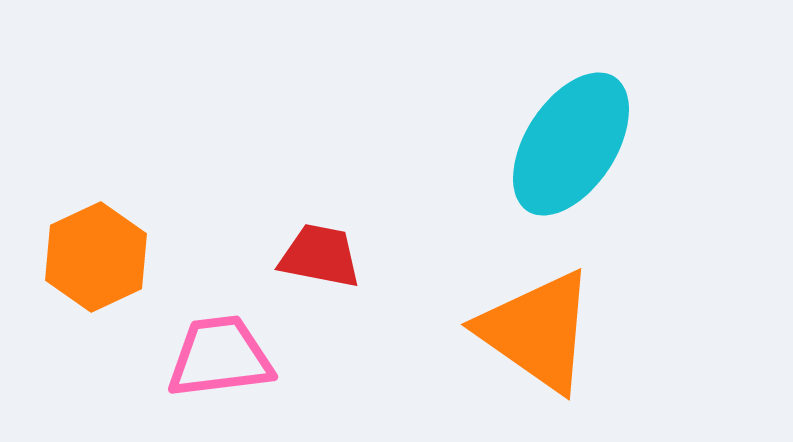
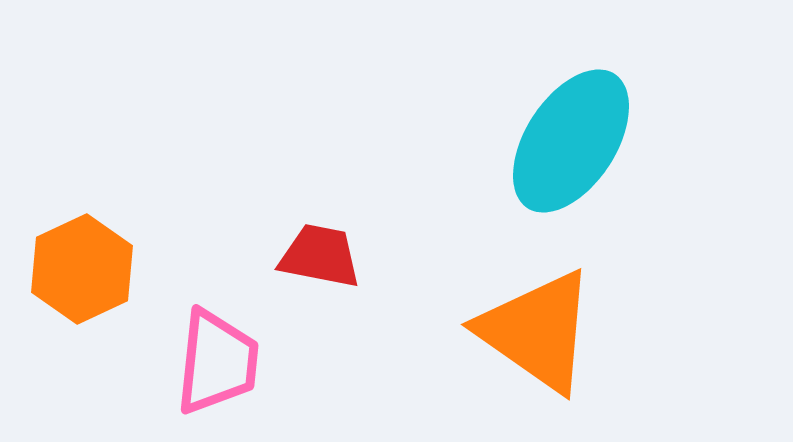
cyan ellipse: moved 3 px up
orange hexagon: moved 14 px left, 12 px down
pink trapezoid: moved 3 px left, 5 px down; rotated 103 degrees clockwise
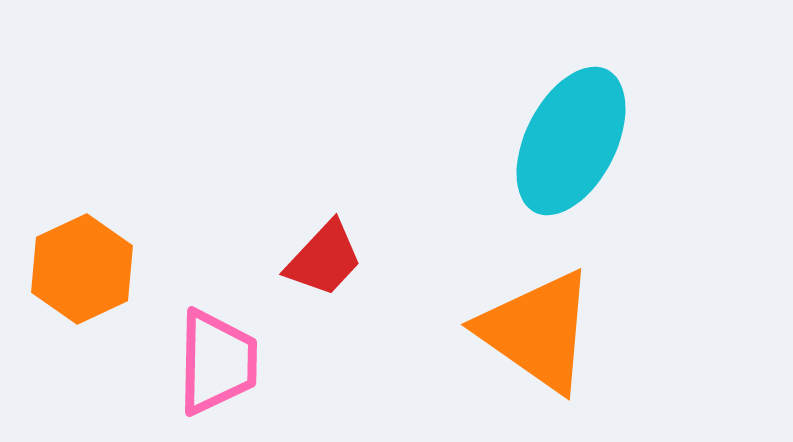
cyan ellipse: rotated 6 degrees counterclockwise
red trapezoid: moved 4 px right, 3 px down; rotated 122 degrees clockwise
pink trapezoid: rotated 5 degrees counterclockwise
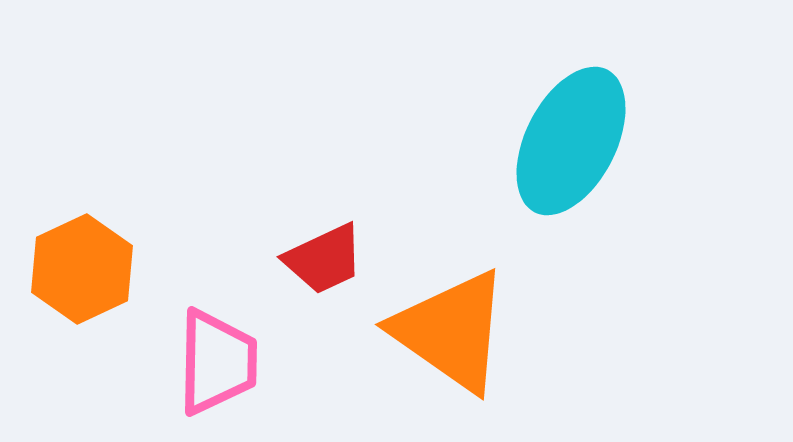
red trapezoid: rotated 22 degrees clockwise
orange triangle: moved 86 px left
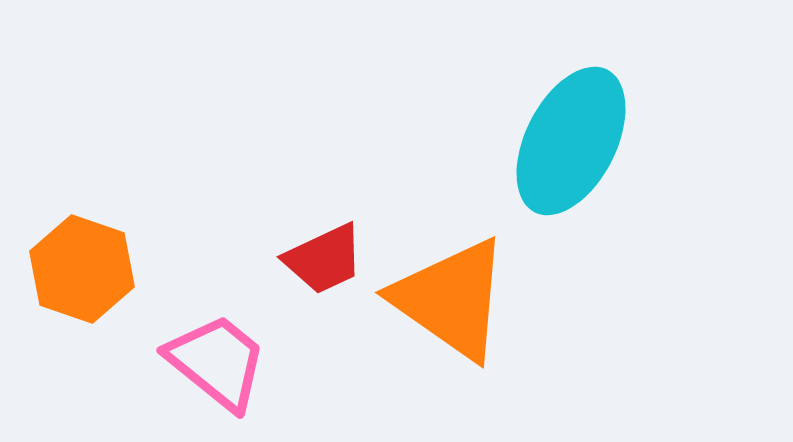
orange hexagon: rotated 16 degrees counterclockwise
orange triangle: moved 32 px up
pink trapezoid: rotated 52 degrees counterclockwise
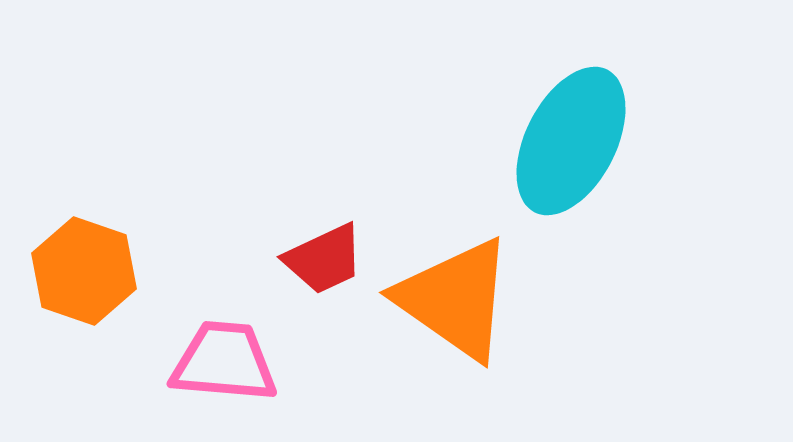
orange hexagon: moved 2 px right, 2 px down
orange triangle: moved 4 px right
pink trapezoid: moved 7 px right; rotated 34 degrees counterclockwise
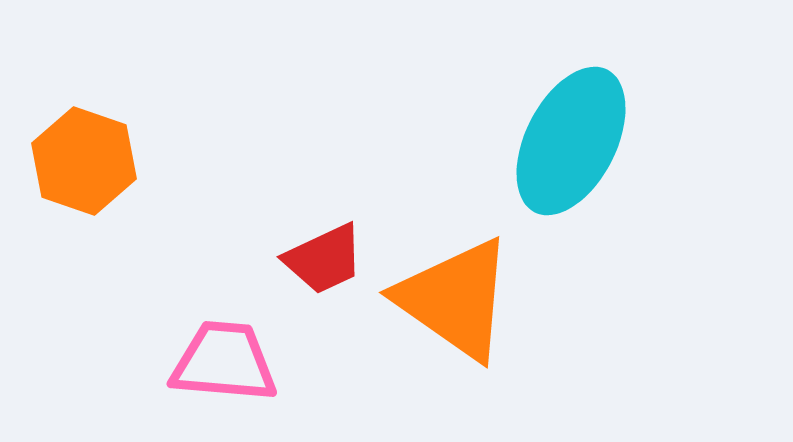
orange hexagon: moved 110 px up
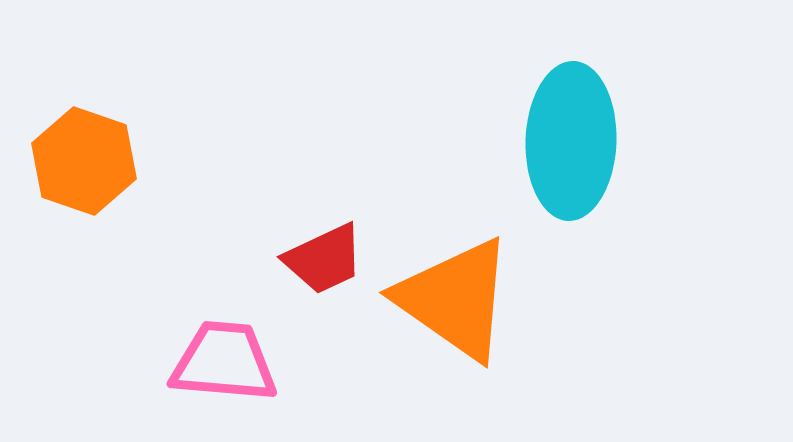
cyan ellipse: rotated 25 degrees counterclockwise
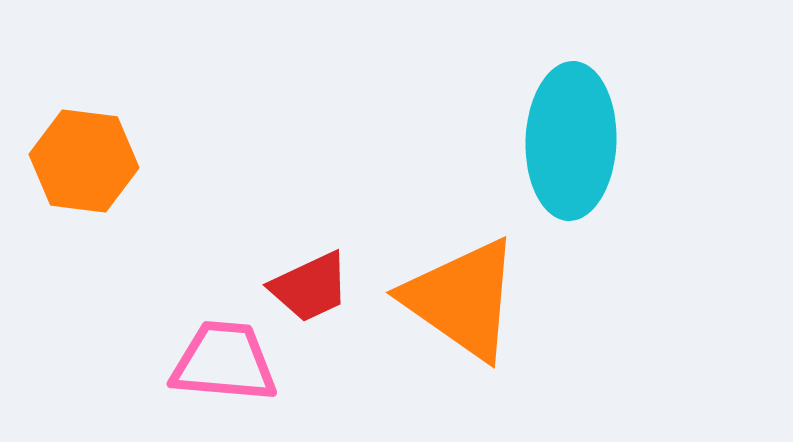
orange hexagon: rotated 12 degrees counterclockwise
red trapezoid: moved 14 px left, 28 px down
orange triangle: moved 7 px right
